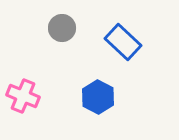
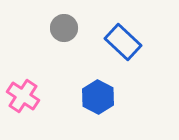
gray circle: moved 2 px right
pink cross: rotated 12 degrees clockwise
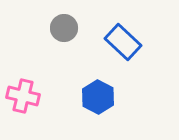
pink cross: rotated 20 degrees counterclockwise
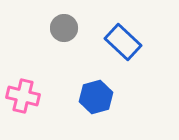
blue hexagon: moved 2 px left; rotated 16 degrees clockwise
